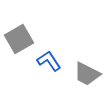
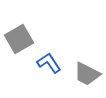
blue L-shape: moved 2 px down
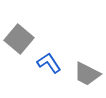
gray square: rotated 20 degrees counterclockwise
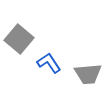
gray trapezoid: moved 1 px right; rotated 32 degrees counterclockwise
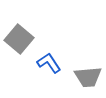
gray trapezoid: moved 3 px down
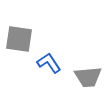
gray square: rotated 32 degrees counterclockwise
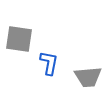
blue L-shape: rotated 45 degrees clockwise
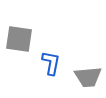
blue L-shape: moved 2 px right
